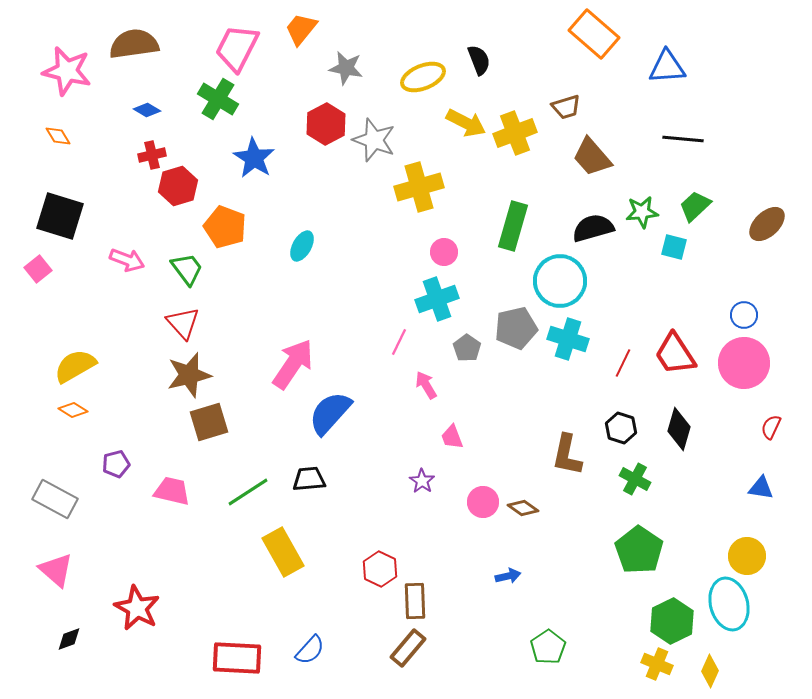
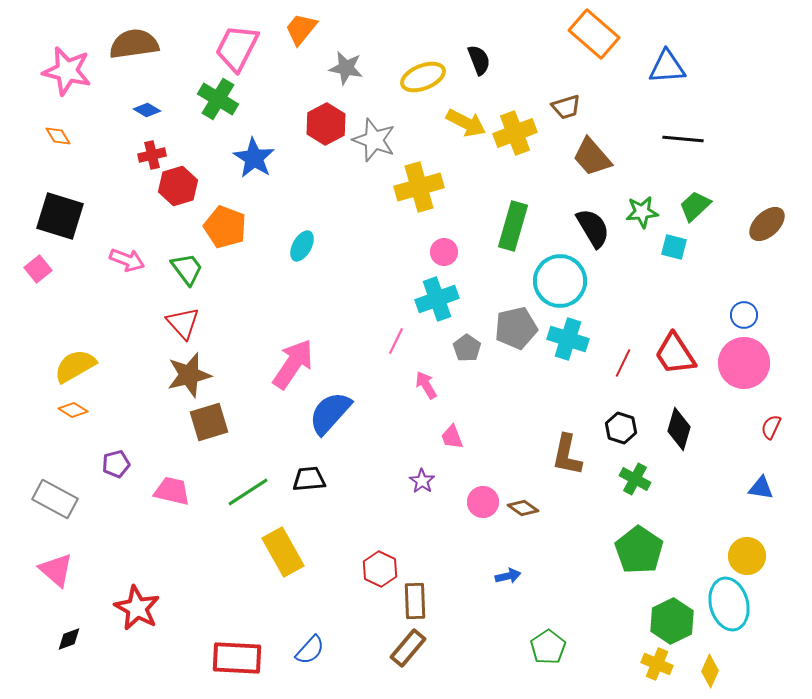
black semicircle at (593, 228): rotated 75 degrees clockwise
pink line at (399, 342): moved 3 px left, 1 px up
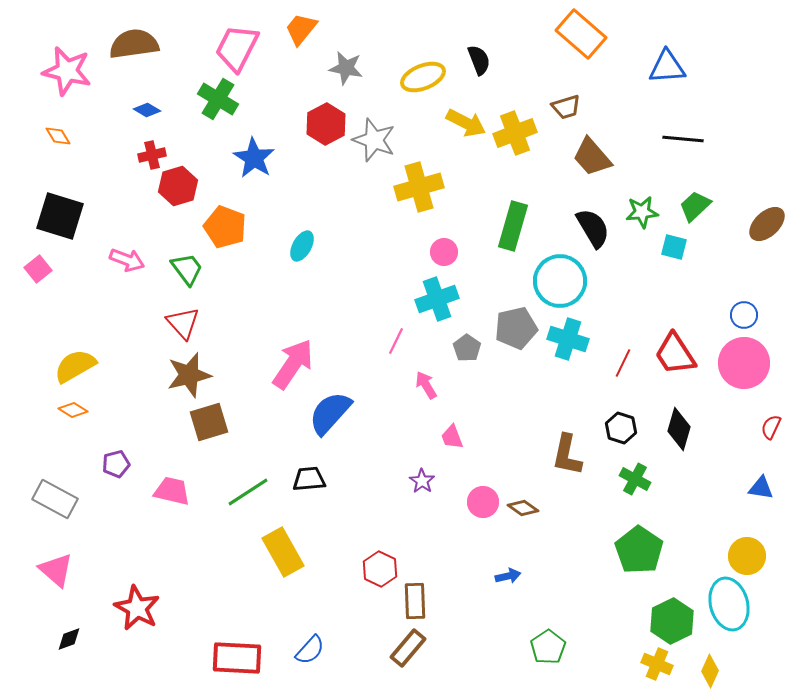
orange rectangle at (594, 34): moved 13 px left
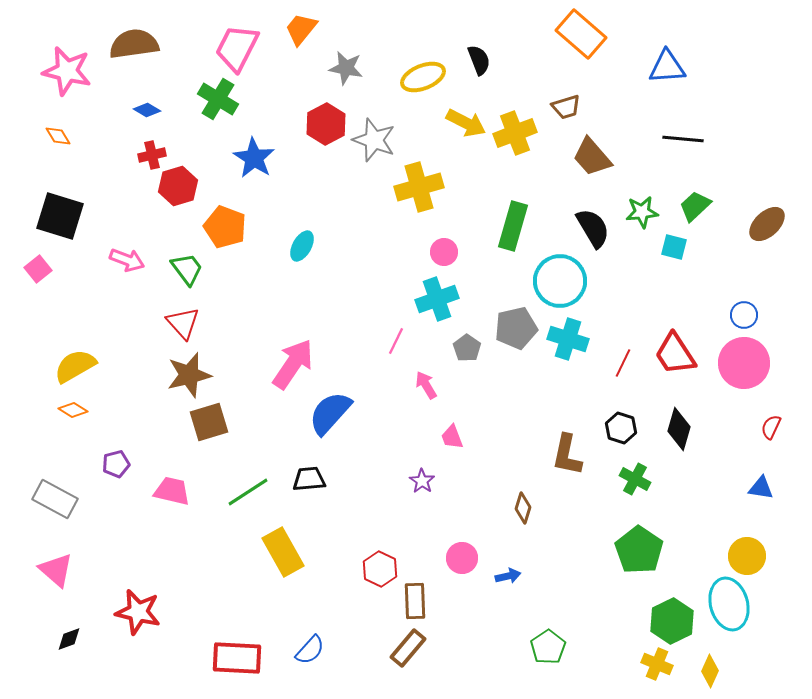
pink circle at (483, 502): moved 21 px left, 56 px down
brown diamond at (523, 508): rotated 72 degrees clockwise
red star at (137, 608): moved 1 px right, 4 px down; rotated 15 degrees counterclockwise
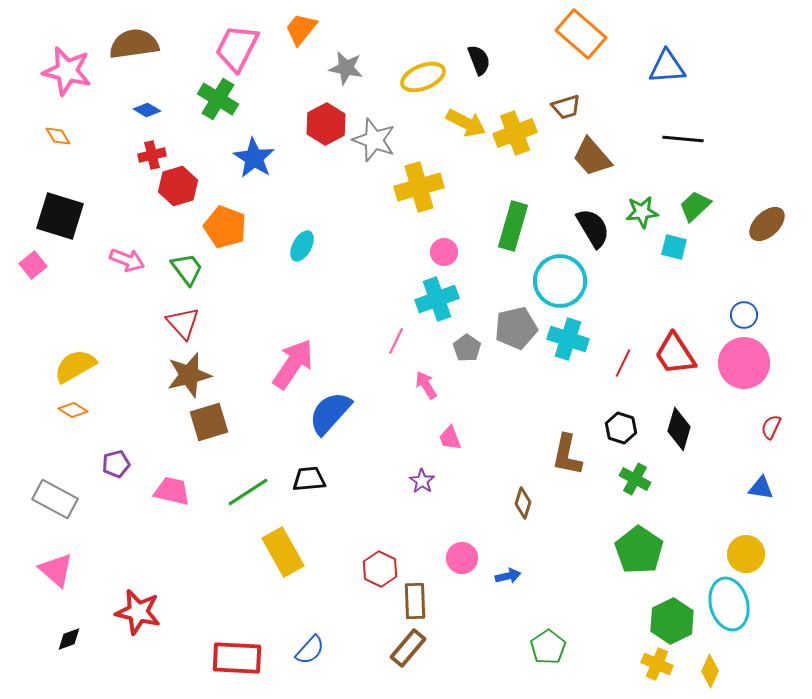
pink square at (38, 269): moved 5 px left, 4 px up
pink trapezoid at (452, 437): moved 2 px left, 1 px down
brown diamond at (523, 508): moved 5 px up
yellow circle at (747, 556): moved 1 px left, 2 px up
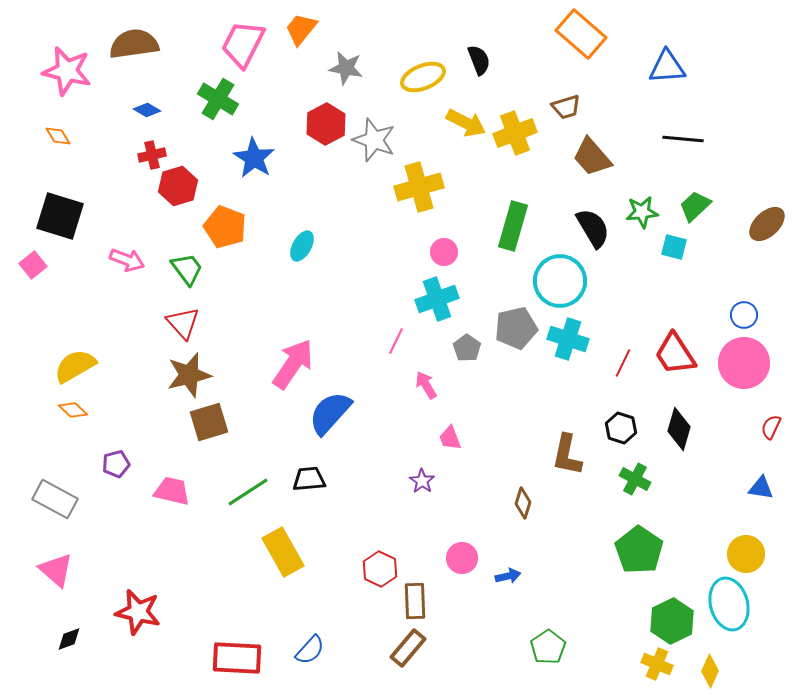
pink trapezoid at (237, 48): moved 6 px right, 4 px up
orange diamond at (73, 410): rotated 12 degrees clockwise
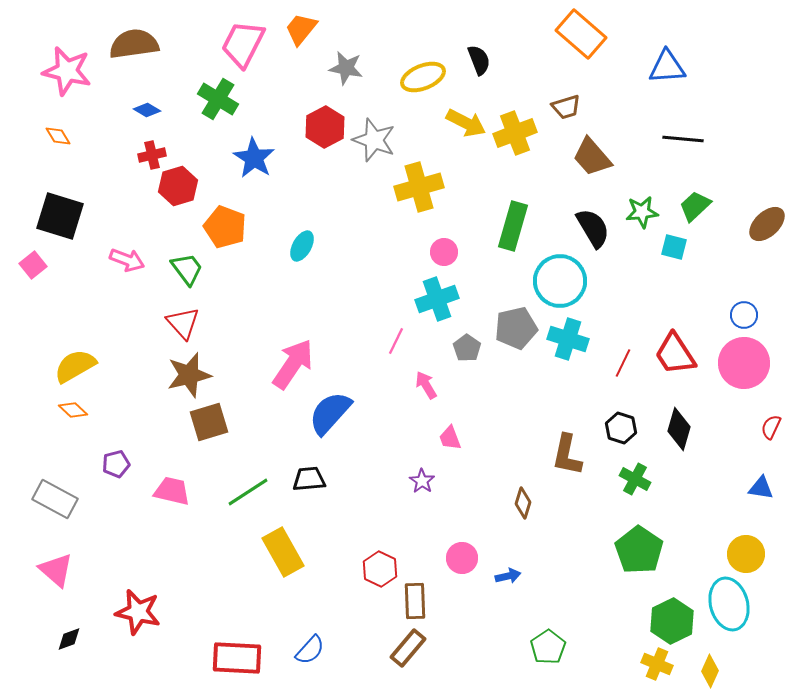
red hexagon at (326, 124): moved 1 px left, 3 px down
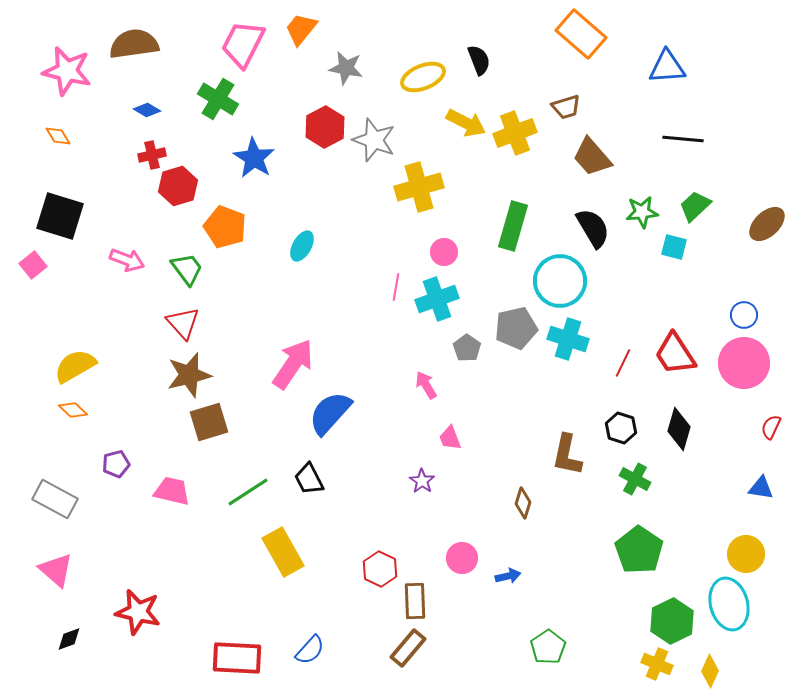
pink line at (396, 341): moved 54 px up; rotated 16 degrees counterclockwise
black trapezoid at (309, 479): rotated 112 degrees counterclockwise
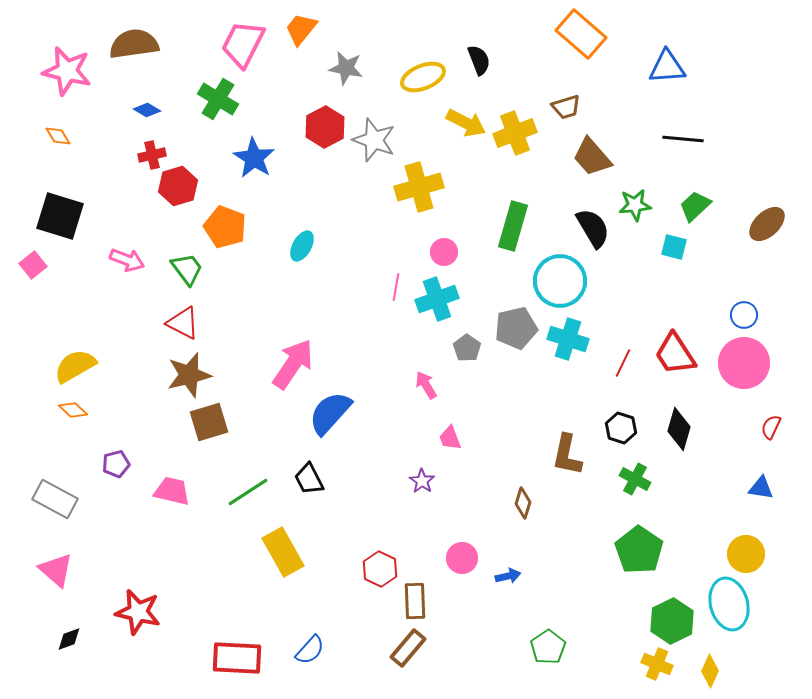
green star at (642, 212): moved 7 px left, 7 px up
red triangle at (183, 323): rotated 21 degrees counterclockwise
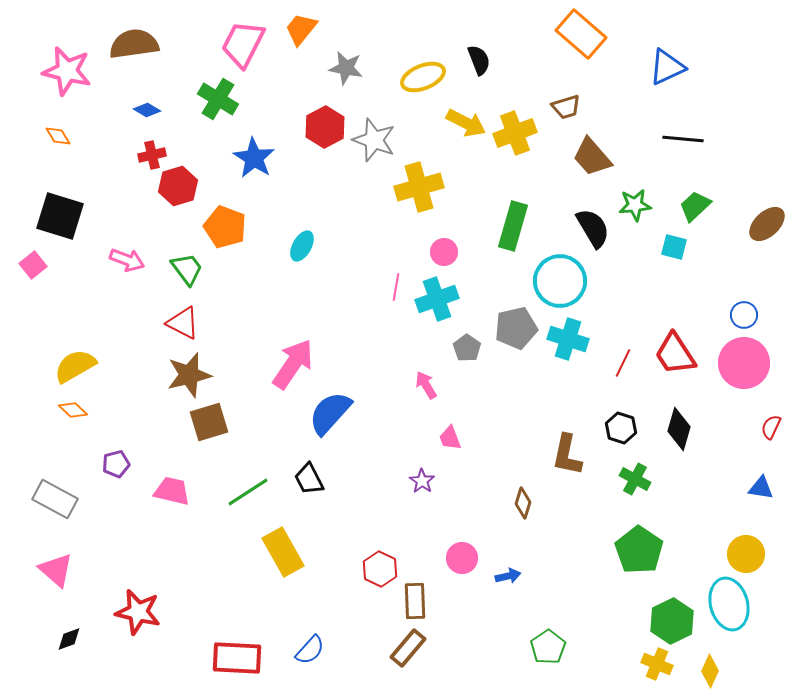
blue triangle at (667, 67): rotated 21 degrees counterclockwise
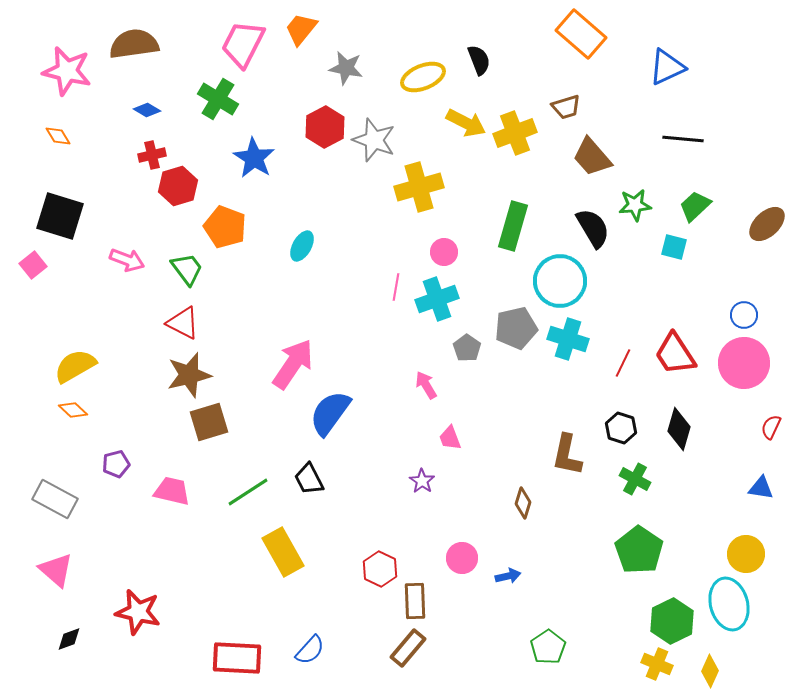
blue semicircle at (330, 413): rotated 6 degrees counterclockwise
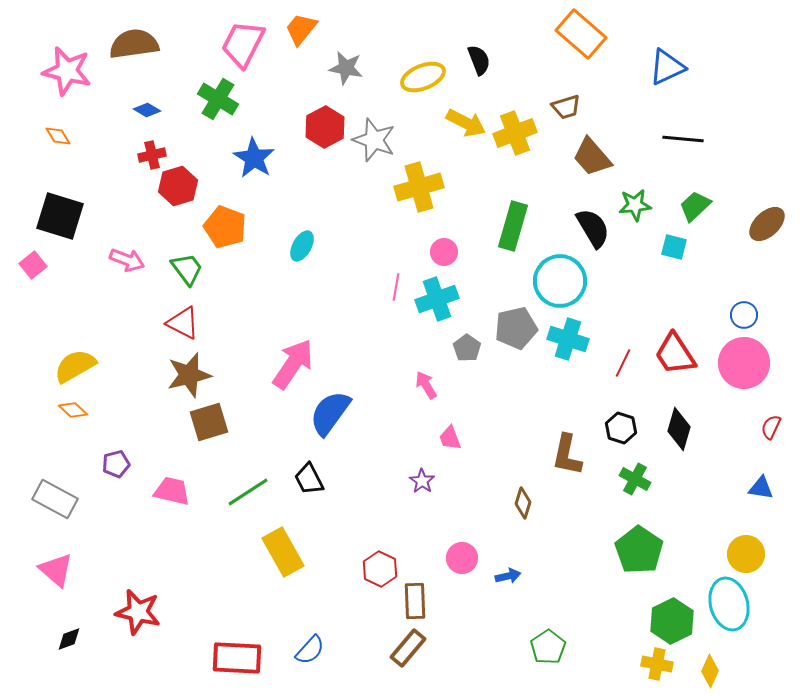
yellow cross at (657, 664): rotated 12 degrees counterclockwise
